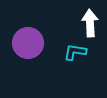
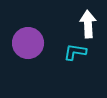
white arrow: moved 2 px left, 1 px down
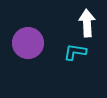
white arrow: moved 1 px left, 1 px up
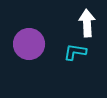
purple circle: moved 1 px right, 1 px down
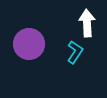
cyan L-shape: rotated 115 degrees clockwise
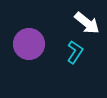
white arrow: rotated 132 degrees clockwise
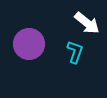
cyan L-shape: rotated 15 degrees counterclockwise
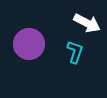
white arrow: rotated 12 degrees counterclockwise
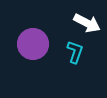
purple circle: moved 4 px right
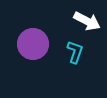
white arrow: moved 2 px up
